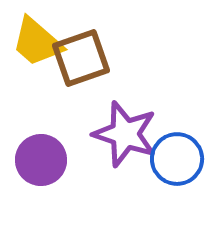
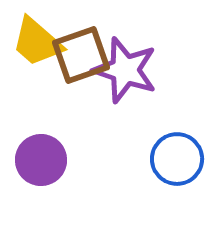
brown square: moved 3 px up
purple star: moved 64 px up
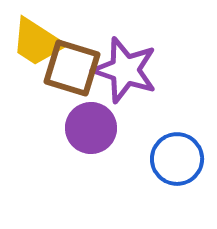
yellow trapezoid: rotated 8 degrees counterclockwise
brown square: moved 9 px left, 13 px down; rotated 36 degrees clockwise
purple circle: moved 50 px right, 32 px up
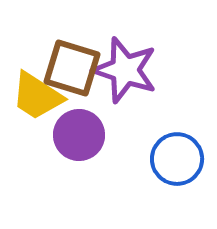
yellow trapezoid: moved 54 px down
purple circle: moved 12 px left, 7 px down
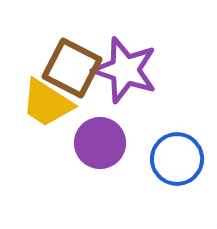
brown square: rotated 10 degrees clockwise
yellow trapezoid: moved 10 px right, 7 px down
purple circle: moved 21 px right, 8 px down
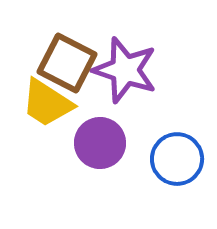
brown square: moved 5 px left, 5 px up
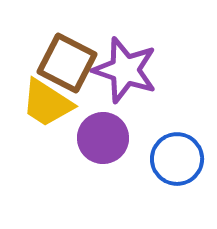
purple circle: moved 3 px right, 5 px up
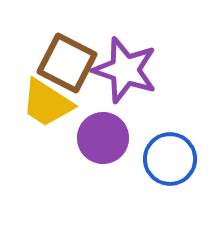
blue circle: moved 7 px left
